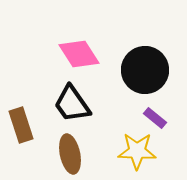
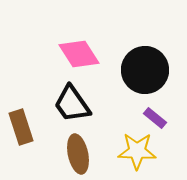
brown rectangle: moved 2 px down
brown ellipse: moved 8 px right
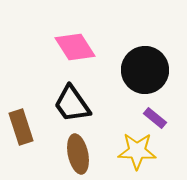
pink diamond: moved 4 px left, 7 px up
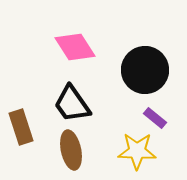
brown ellipse: moved 7 px left, 4 px up
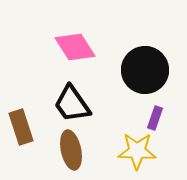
purple rectangle: rotated 70 degrees clockwise
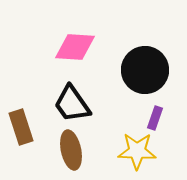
pink diamond: rotated 54 degrees counterclockwise
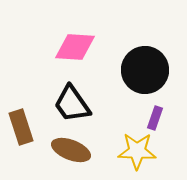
brown ellipse: rotated 57 degrees counterclockwise
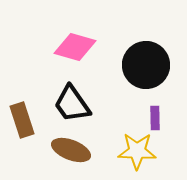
pink diamond: rotated 12 degrees clockwise
black circle: moved 1 px right, 5 px up
purple rectangle: rotated 20 degrees counterclockwise
brown rectangle: moved 1 px right, 7 px up
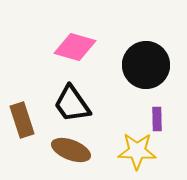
purple rectangle: moved 2 px right, 1 px down
